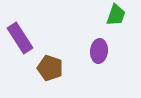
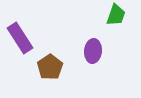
purple ellipse: moved 6 px left
brown pentagon: moved 1 px up; rotated 20 degrees clockwise
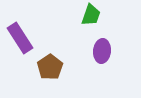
green trapezoid: moved 25 px left
purple ellipse: moved 9 px right
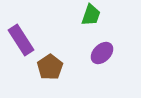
purple rectangle: moved 1 px right, 2 px down
purple ellipse: moved 2 px down; rotated 40 degrees clockwise
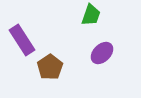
purple rectangle: moved 1 px right
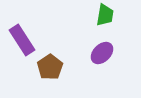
green trapezoid: moved 14 px right; rotated 10 degrees counterclockwise
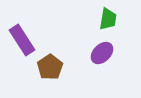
green trapezoid: moved 3 px right, 4 px down
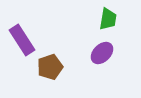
brown pentagon: rotated 15 degrees clockwise
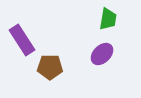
purple ellipse: moved 1 px down
brown pentagon: rotated 20 degrees clockwise
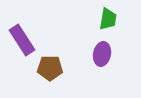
purple ellipse: rotated 35 degrees counterclockwise
brown pentagon: moved 1 px down
